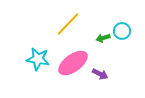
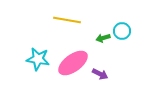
yellow line: moved 1 px left, 4 px up; rotated 56 degrees clockwise
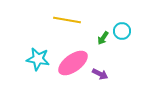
green arrow: rotated 40 degrees counterclockwise
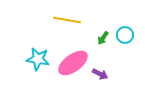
cyan circle: moved 3 px right, 4 px down
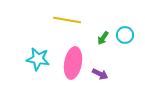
pink ellipse: rotated 44 degrees counterclockwise
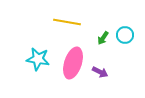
yellow line: moved 2 px down
pink ellipse: rotated 8 degrees clockwise
purple arrow: moved 2 px up
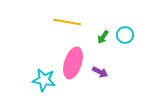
green arrow: moved 1 px up
cyan star: moved 6 px right, 21 px down
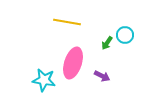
green arrow: moved 4 px right, 6 px down
purple arrow: moved 2 px right, 4 px down
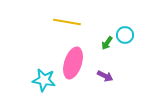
purple arrow: moved 3 px right
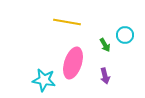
green arrow: moved 2 px left, 2 px down; rotated 64 degrees counterclockwise
purple arrow: rotated 49 degrees clockwise
